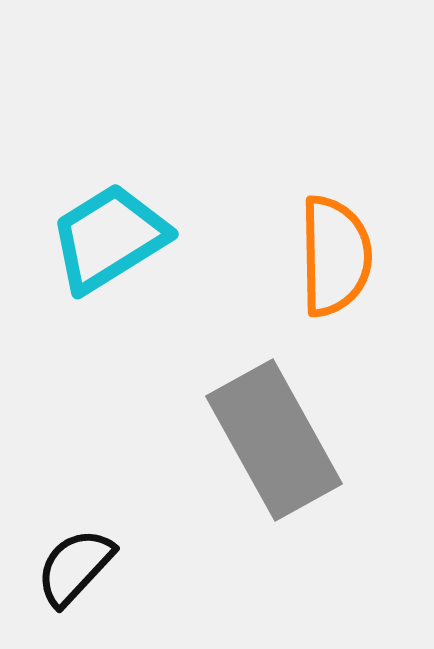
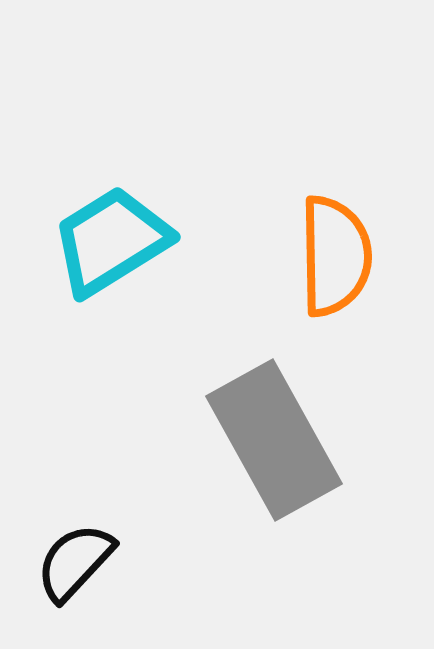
cyan trapezoid: moved 2 px right, 3 px down
black semicircle: moved 5 px up
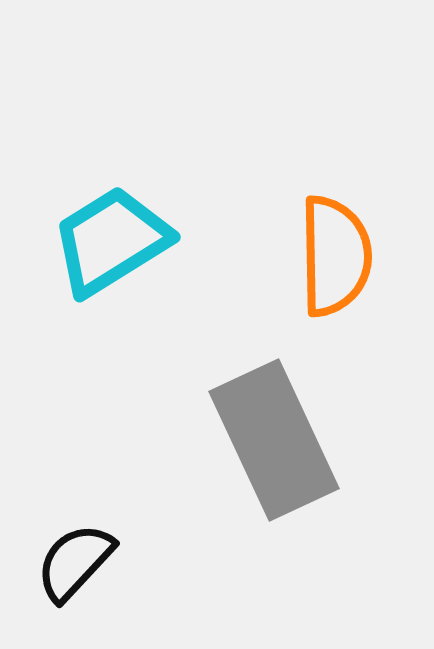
gray rectangle: rotated 4 degrees clockwise
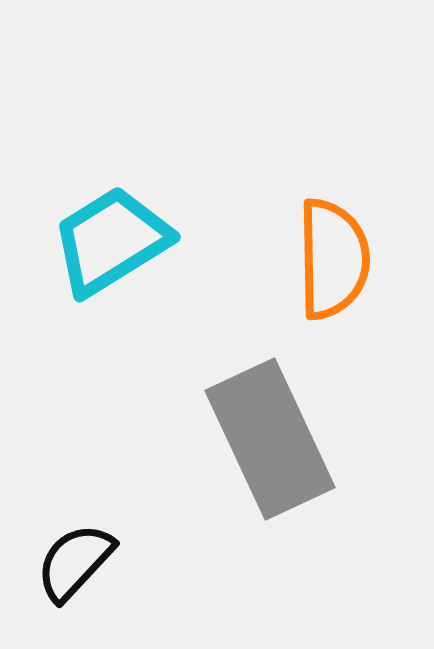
orange semicircle: moved 2 px left, 3 px down
gray rectangle: moved 4 px left, 1 px up
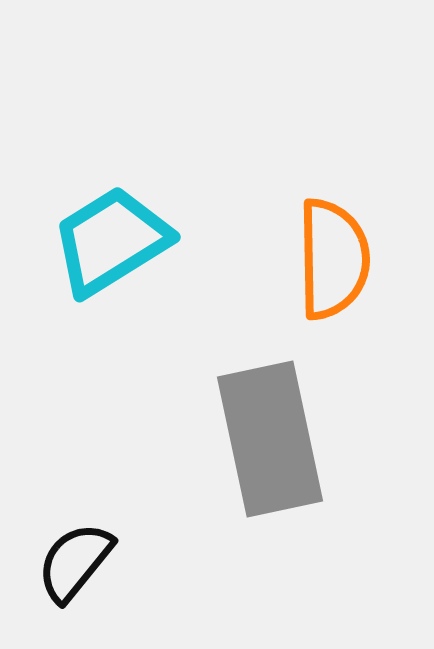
gray rectangle: rotated 13 degrees clockwise
black semicircle: rotated 4 degrees counterclockwise
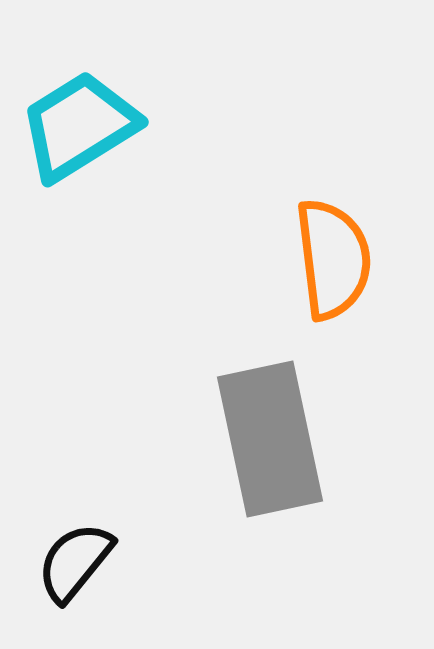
cyan trapezoid: moved 32 px left, 115 px up
orange semicircle: rotated 6 degrees counterclockwise
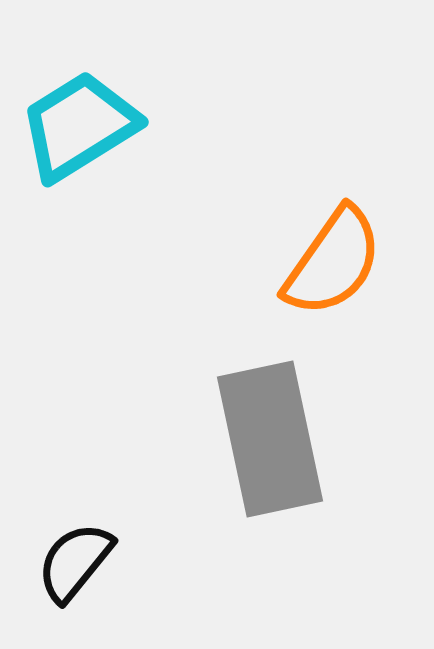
orange semicircle: moved 3 px down; rotated 42 degrees clockwise
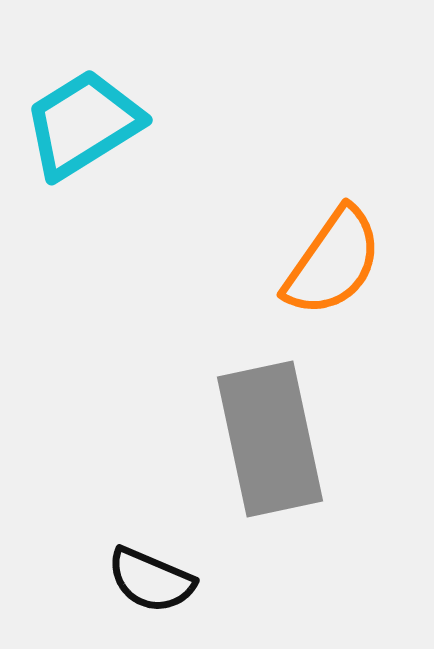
cyan trapezoid: moved 4 px right, 2 px up
black semicircle: moved 76 px right, 18 px down; rotated 106 degrees counterclockwise
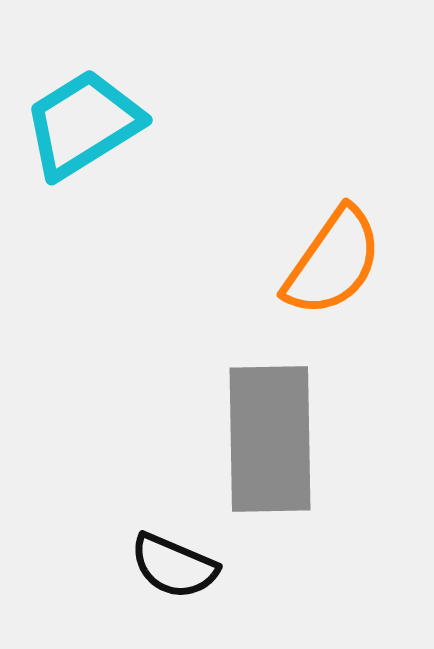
gray rectangle: rotated 11 degrees clockwise
black semicircle: moved 23 px right, 14 px up
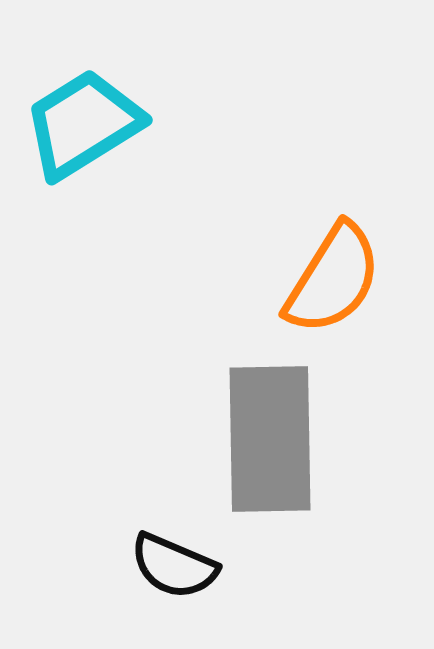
orange semicircle: moved 17 px down; rotated 3 degrees counterclockwise
